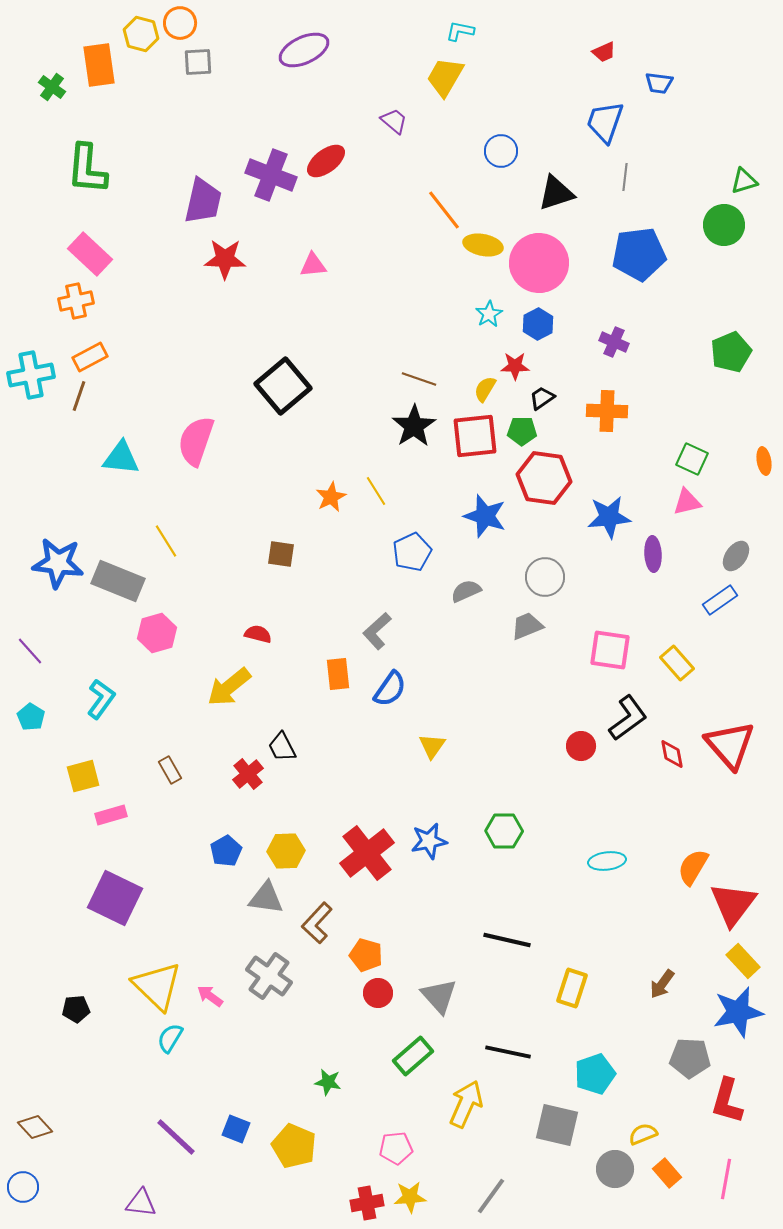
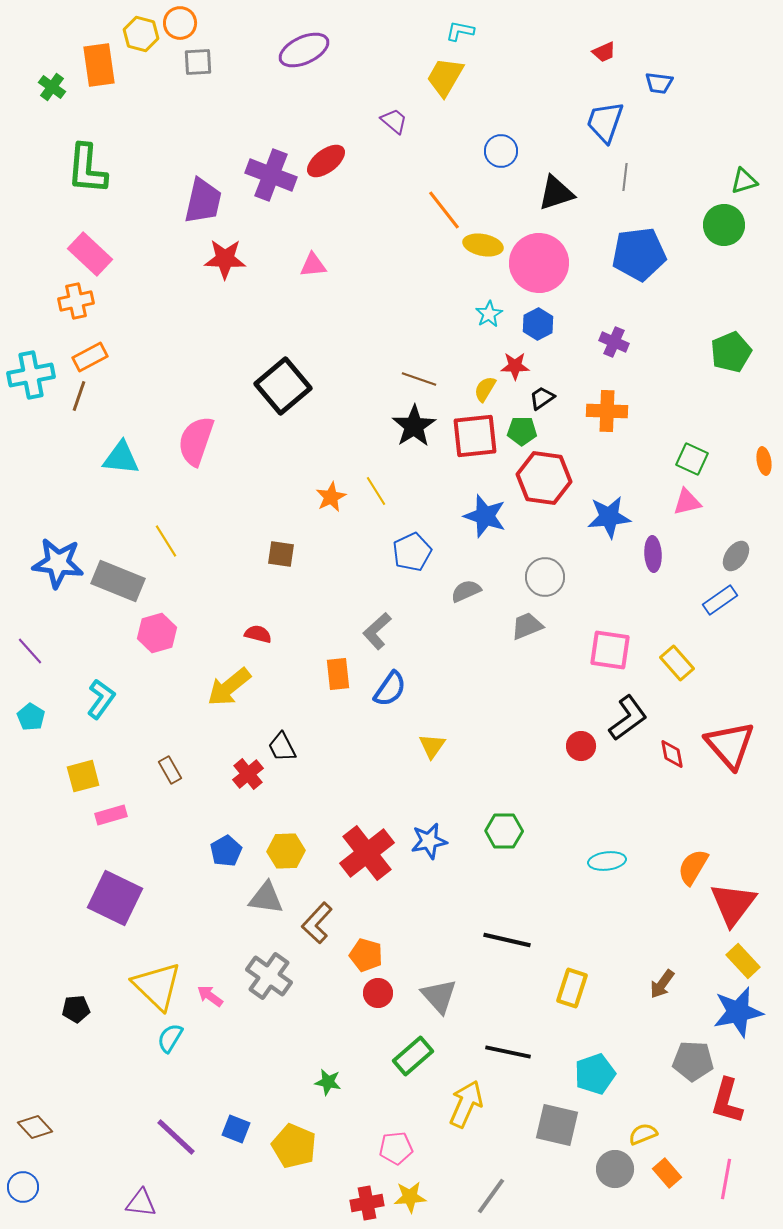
gray pentagon at (690, 1058): moved 3 px right, 3 px down
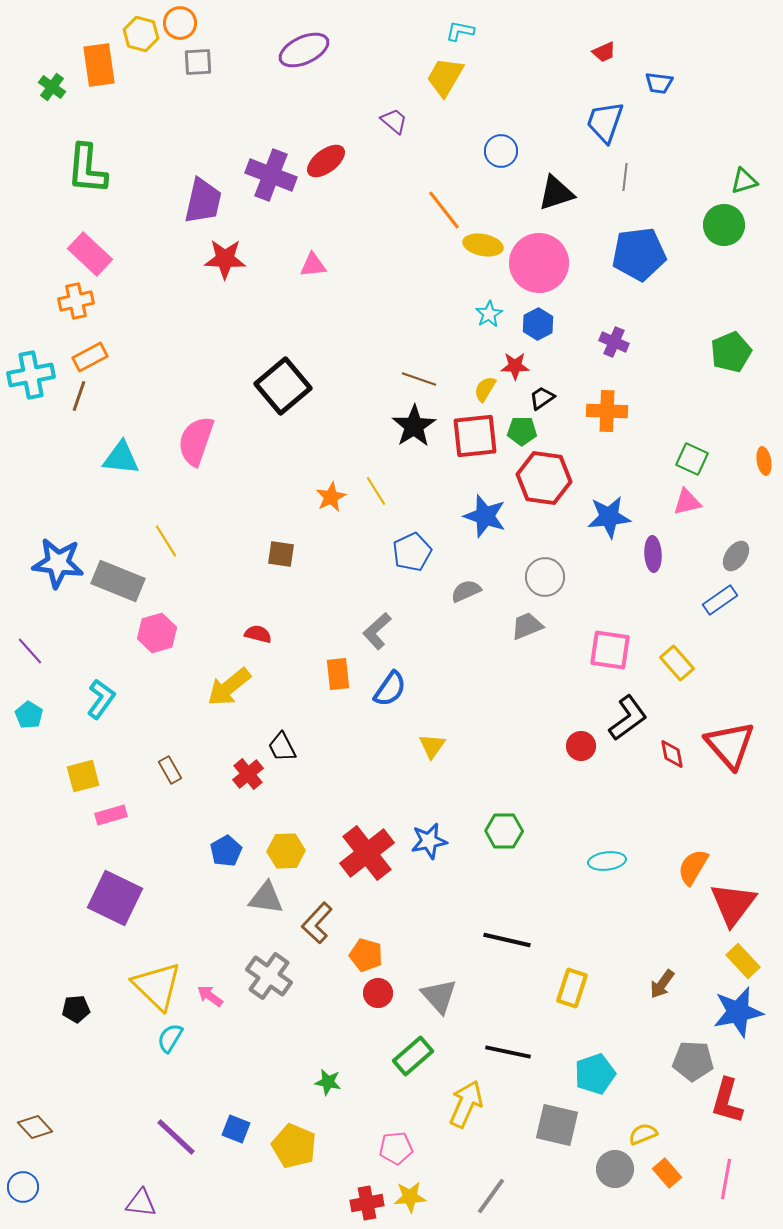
cyan pentagon at (31, 717): moved 2 px left, 2 px up
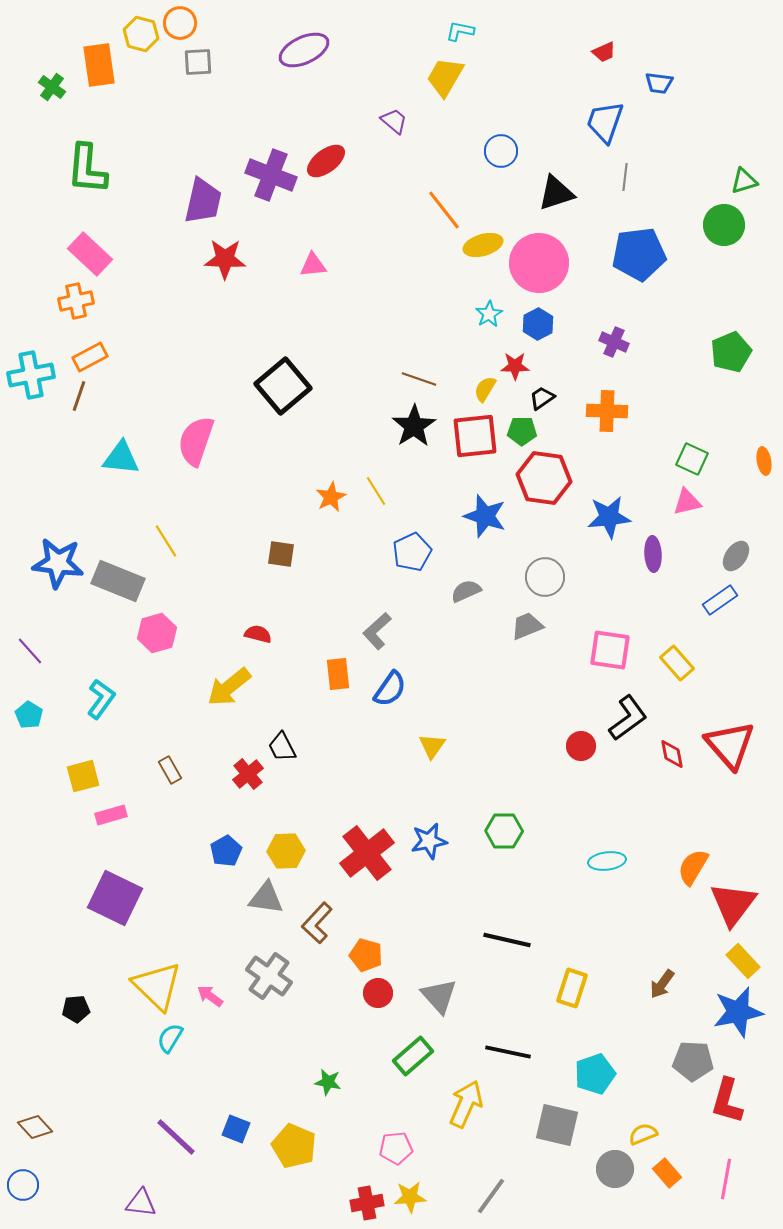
yellow ellipse at (483, 245): rotated 27 degrees counterclockwise
blue circle at (23, 1187): moved 2 px up
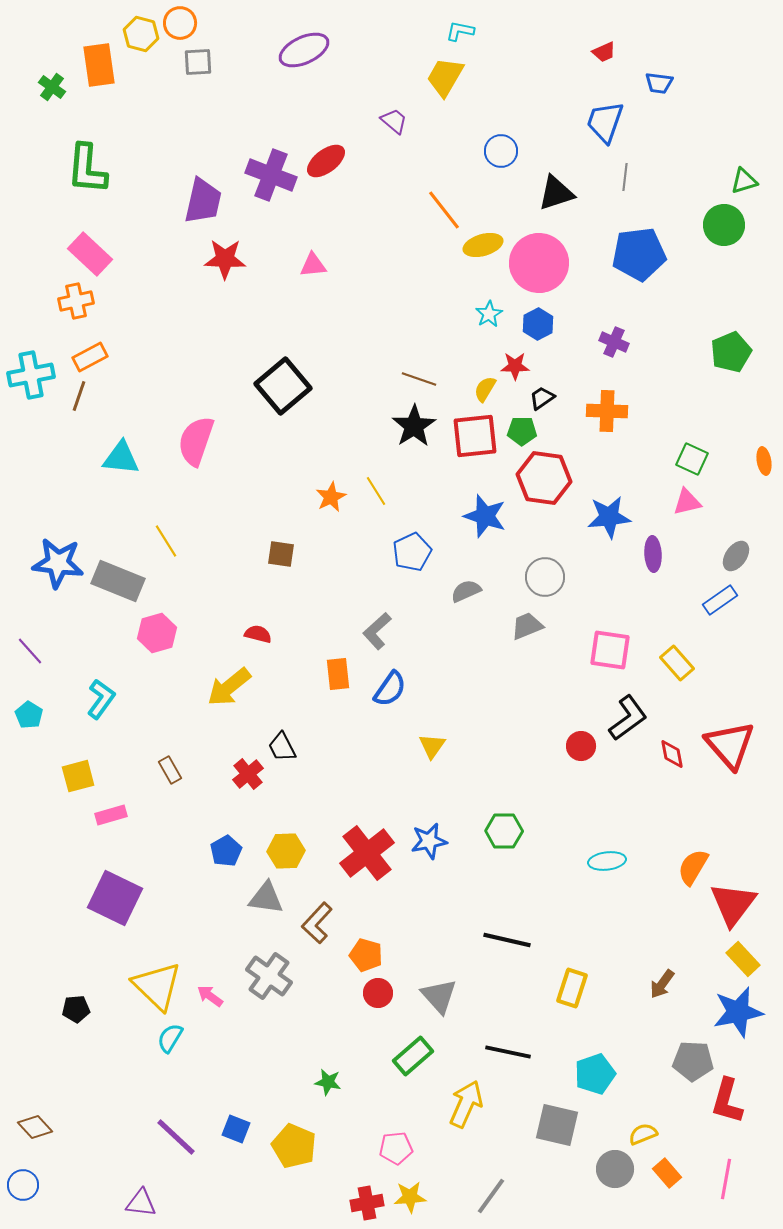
yellow square at (83, 776): moved 5 px left
yellow rectangle at (743, 961): moved 2 px up
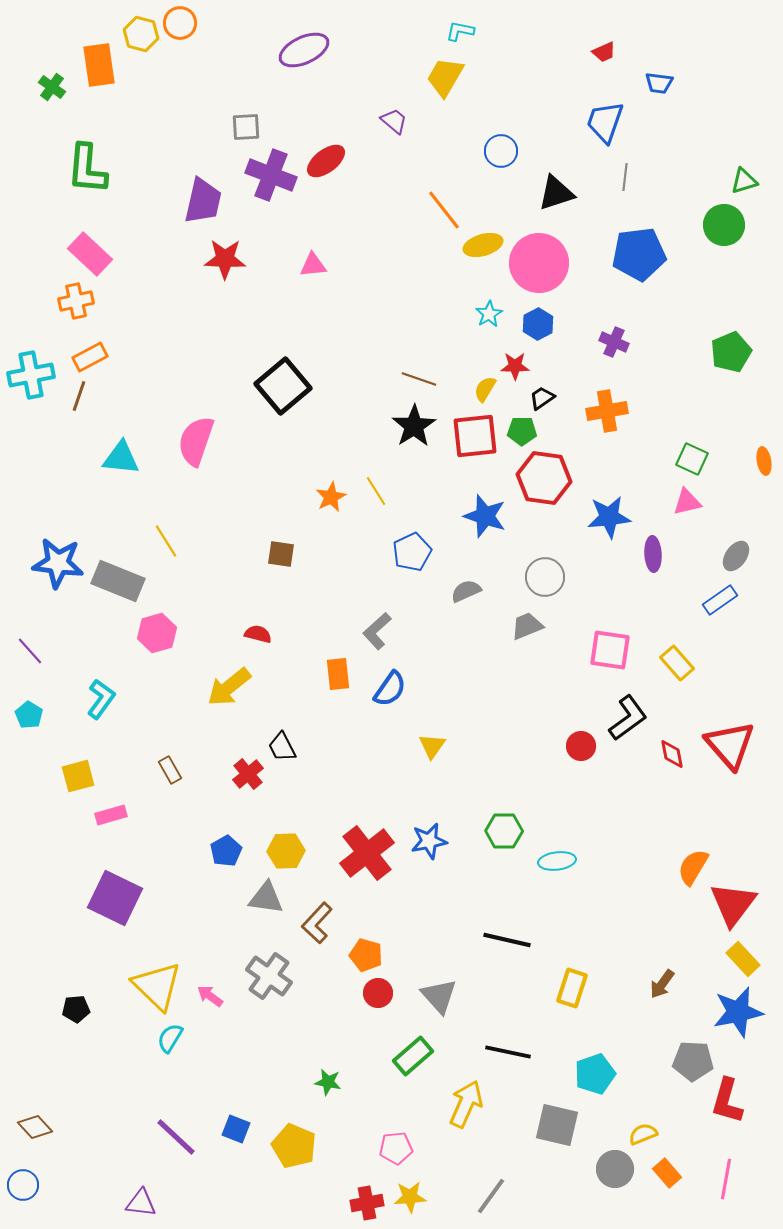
gray square at (198, 62): moved 48 px right, 65 px down
orange cross at (607, 411): rotated 12 degrees counterclockwise
cyan ellipse at (607, 861): moved 50 px left
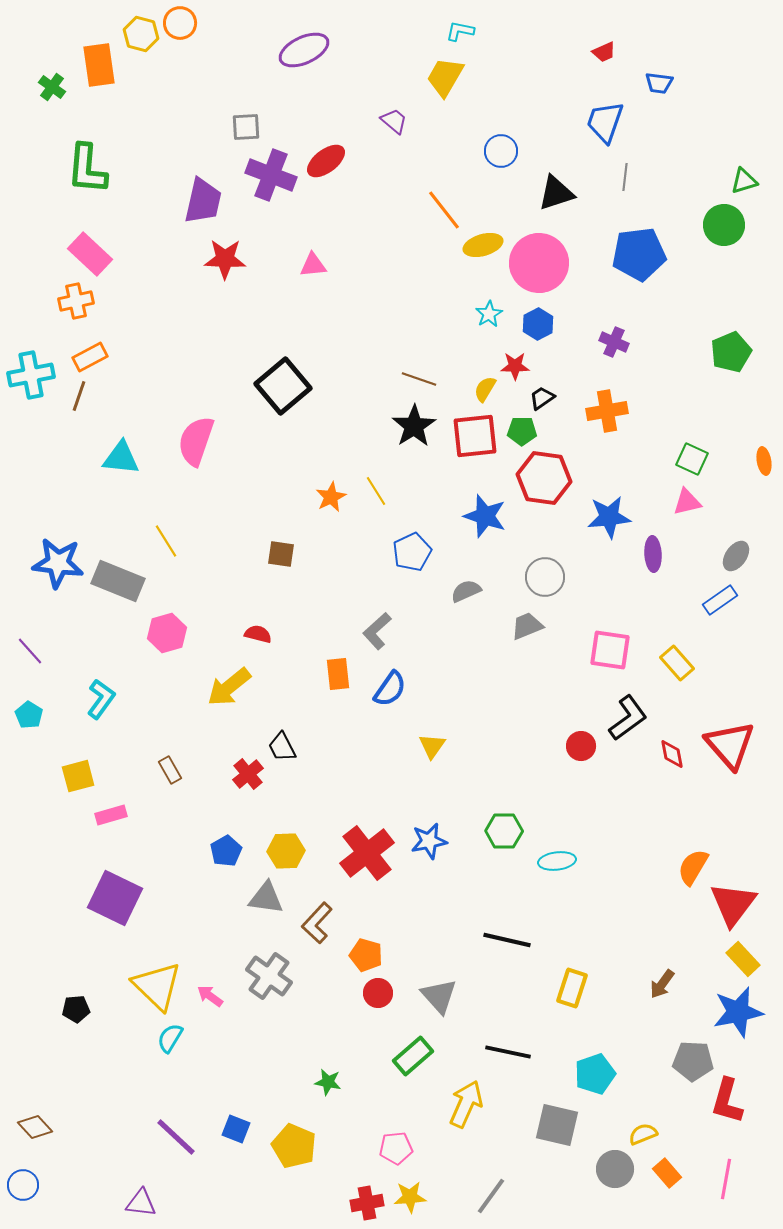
pink hexagon at (157, 633): moved 10 px right
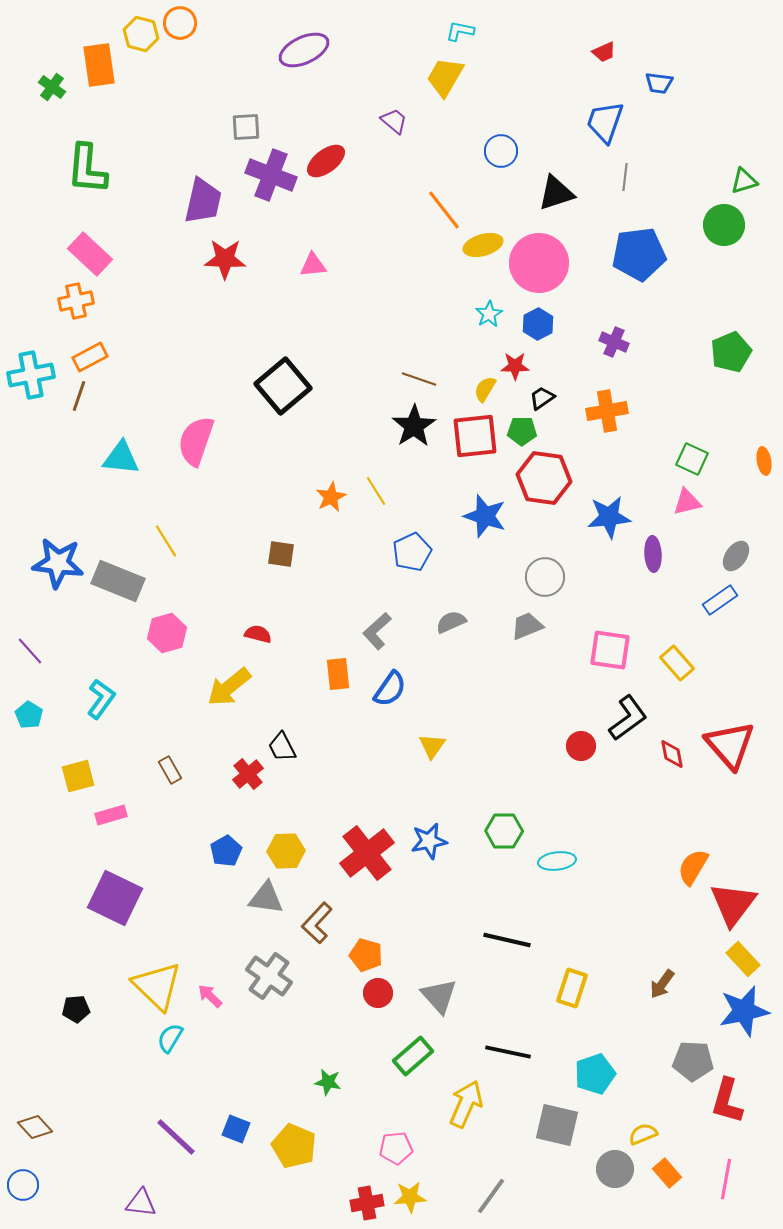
gray semicircle at (466, 591): moved 15 px left, 31 px down
pink arrow at (210, 996): rotated 8 degrees clockwise
blue star at (738, 1012): moved 6 px right, 1 px up
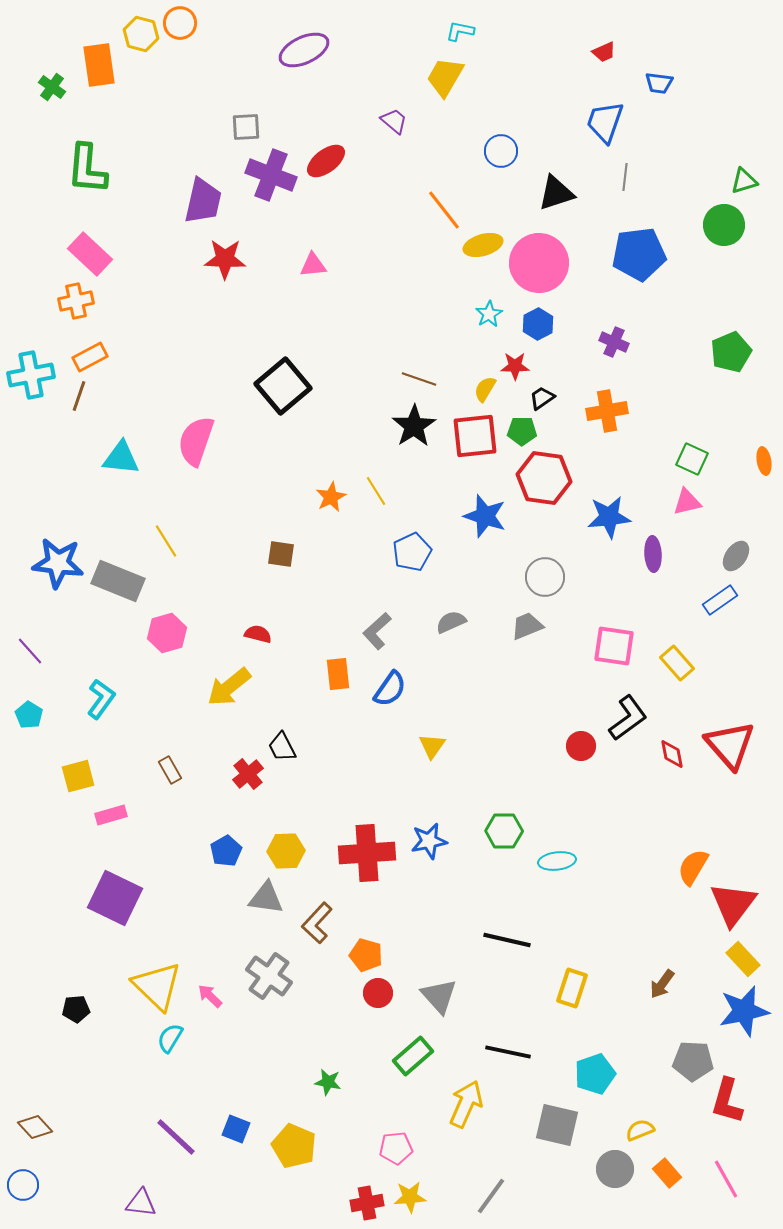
pink square at (610, 650): moved 4 px right, 4 px up
red cross at (367, 853): rotated 34 degrees clockwise
yellow semicircle at (643, 1134): moved 3 px left, 4 px up
pink line at (726, 1179): rotated 39 degrees counterclockwise
